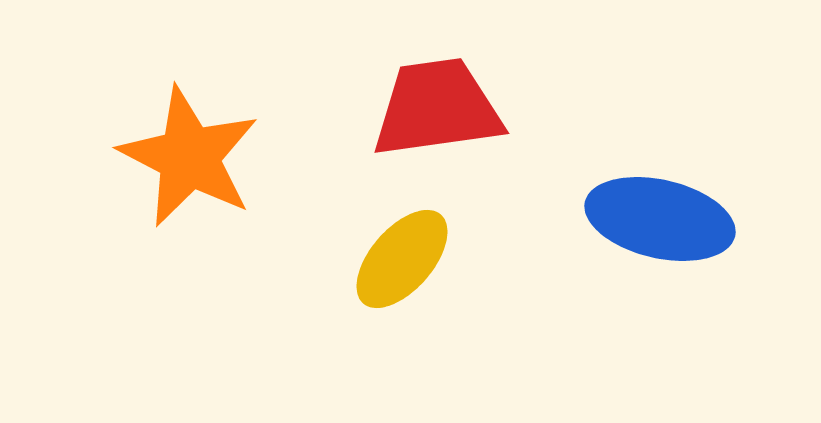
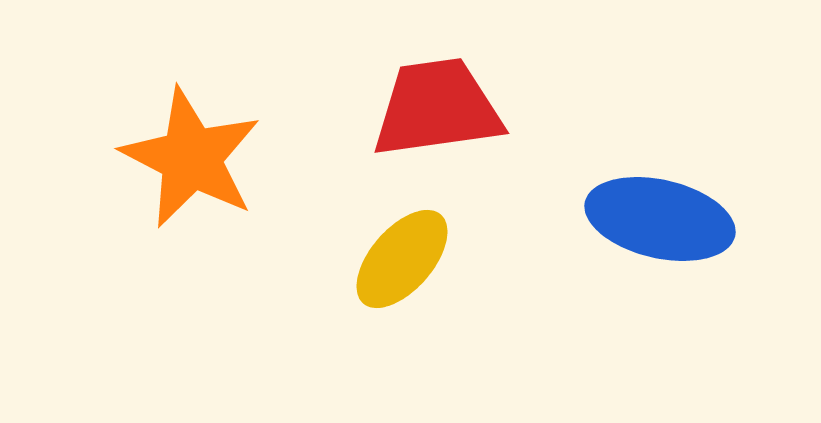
orange star: moved 2 px right, 1 px down
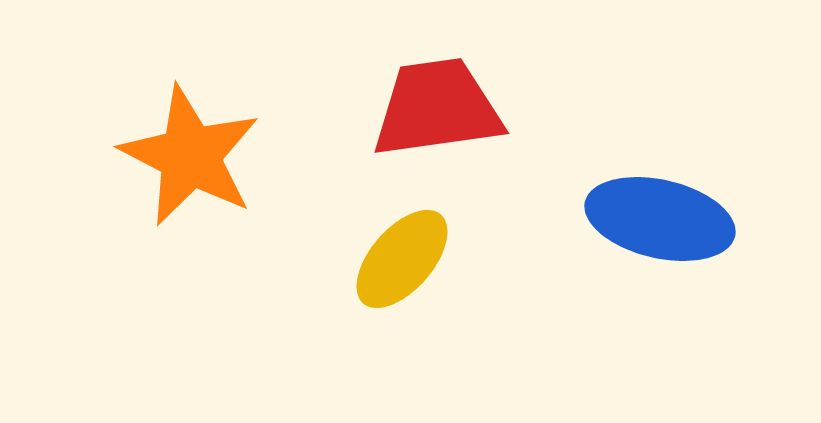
orange star: moved 1 px left, 2 px up
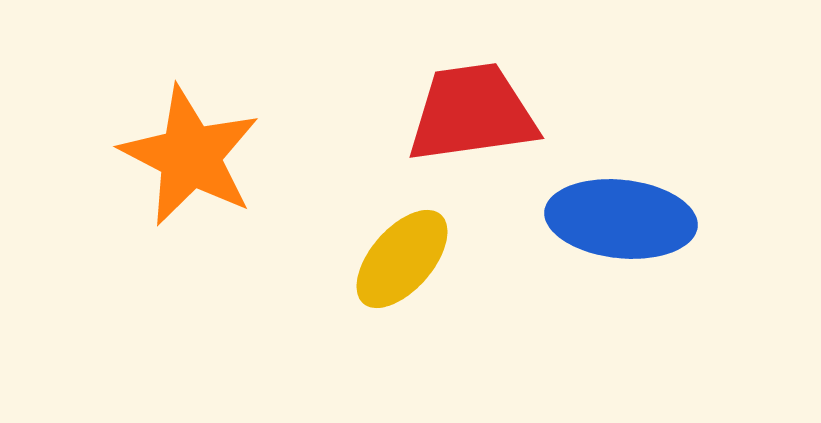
red trapezoid: moved 35 px right, 5 px down
blue ellipse: moved 39 px left; rotated 7 degrees counterclockwise
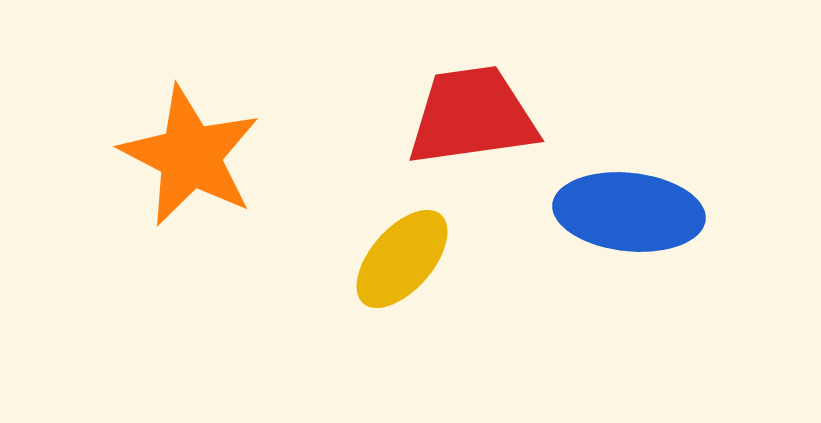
red trapezoid: moved 3 px down
blue ellipse: moved 8 px right, 7 px up
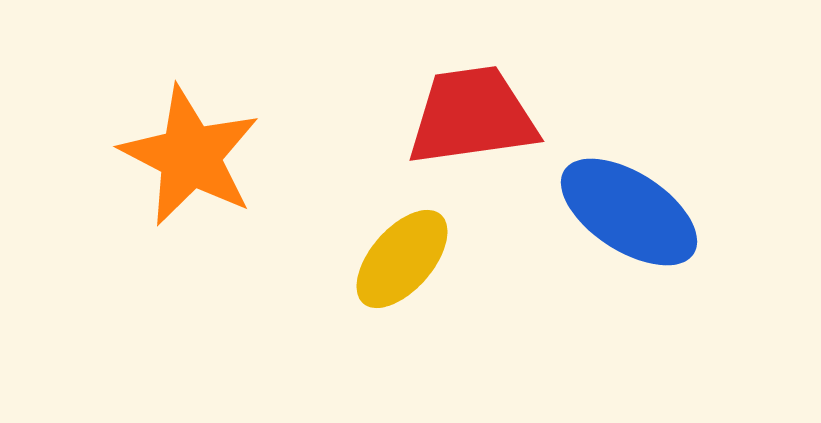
blue ellipse: rotated 27 degrees clockwise
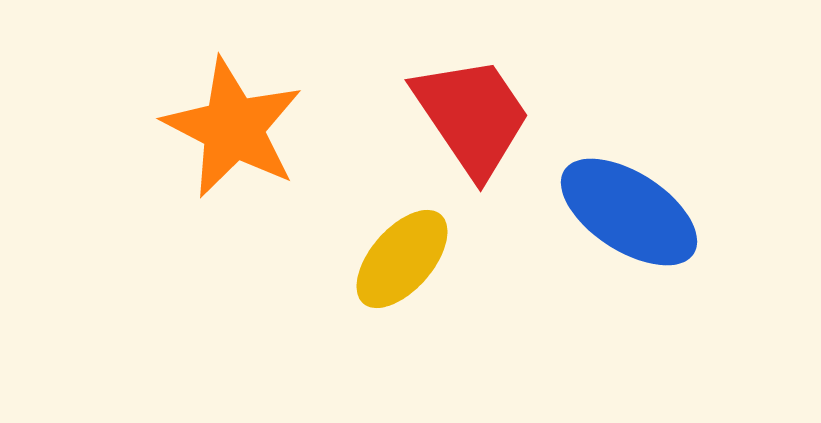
red trapezoid: rotated 64 degrees clockwise
orange star: moved 43 px right, 28 px up
